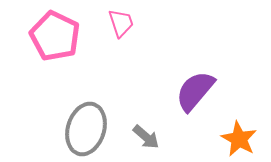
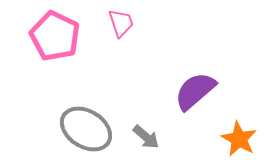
purple semicircle: rotated 9 degrees clockwise
gray ellipse: rotated 75 degrees counterclockwise
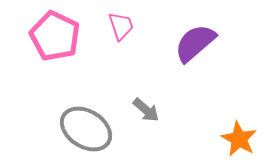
pink trapezoid: moved 3 px down
purple semicircle: moved 48 px up
gray arrow: moved 27 px up
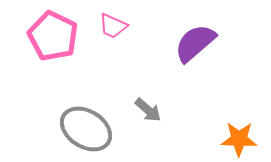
pink trapezoid: moved 8 px left; rotated 132 degrees clockwise
pink pentagon: moved 2 px left
gray arrow: moved 2 px right
orange star: rotated 27 degrees counterclockwise
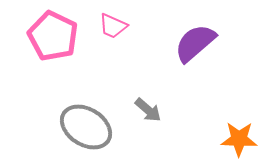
gray ellipse: moved 2 px up
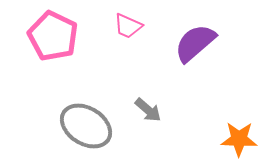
pink trapezoid: moved 15 px right
gray ellipse: moved 1 px up
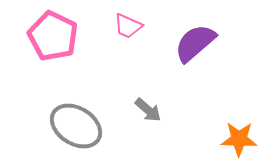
gray ellipse: moved 10 px left
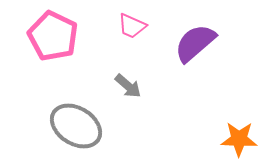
pink trapezoid: moved 4 px right
gray arrow: moved 20 px left, 24 px up
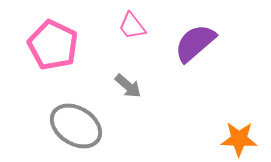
pink trapezoid: rotated 28 degrees clockwise
pink pentagon: moved 9 px down
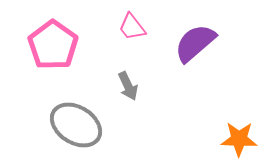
pink trapezoid: moved 1 px down
pink pentagon: rotated 9 degrees clockwise
gray arrow: rotated 24 degrees clockwise
gray ellipse: moved 1 px up
